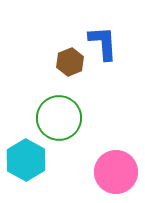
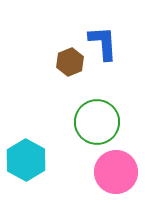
green circle: moved 38 px right, 4 px down
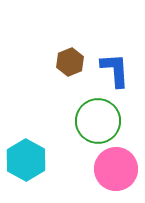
blue L-shape: moved 12 px right, 27 px down
green circle: moved 1 px right, 1 px up
pink circle: moved 3 px up
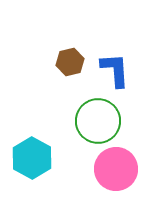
brown hexagon: rotated 8 degrees clockwise
cyan hexagon: moved 6 px right, 2 px up
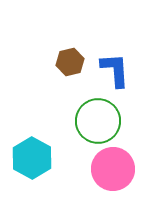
pink circle: moved 3 px left
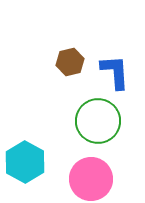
blue L-shape: moved 2 px down
cyan hexagon: moved 7 px left, 4 px down
pink circle: moved 22 px left, 10 px down
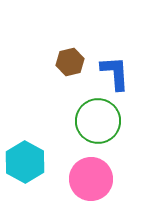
blue L-shape: moved 1 px down
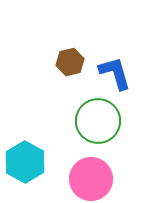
blue L-shape: rotated 12 degrees counterclockwise
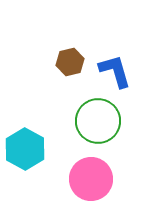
blue L-shape: moved 2 px up
cyan hexagon: moved 13 px up
